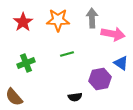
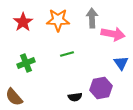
blue triangle: rotated 21 degrees clockwise
purple hexagon: moved 1 px right, 9 px down
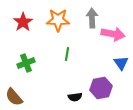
green line: rotated 64 degrees counterclockwise
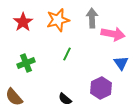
orange star: rotated 15 degrees counterclockwise
green line: rotated 16 degrees clockwise
purple hexagon: rotated 15 degrees counterclockwise
black semicircle: moved 10 px left, 2 px down; rotated 48 degrees clockwise
